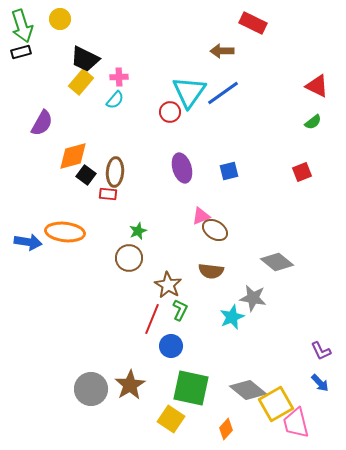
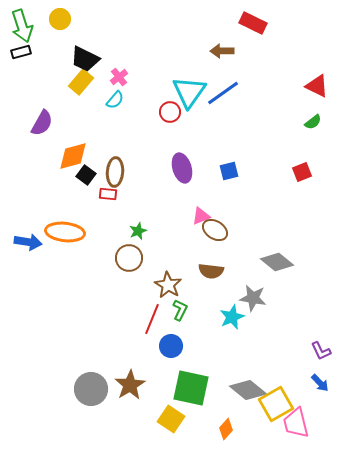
pink cross at (119, 77): rotated 36 degrees counterclockwise
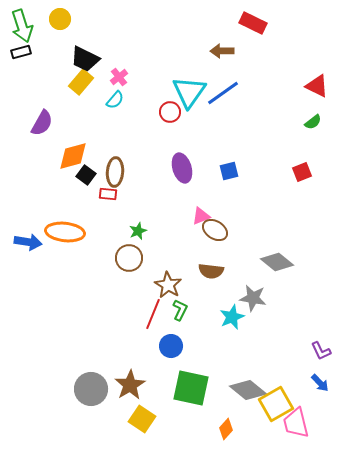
red line at (152, 319): moved 1 px right, 5 px up
yellow square at (171, 419): moved 29 px left
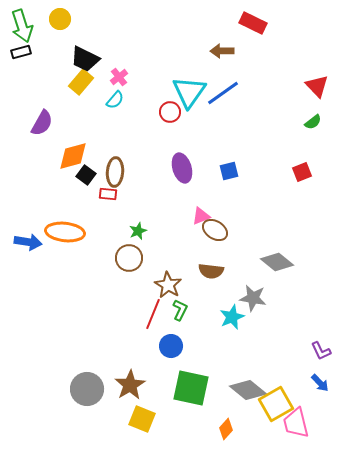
red triangle at (317, 86): rotated 20 degrees clockwise
gray circle at (91, 389): moved 4 px left
yellow square at (142, 419): rotated 12 degrees counterclockwise
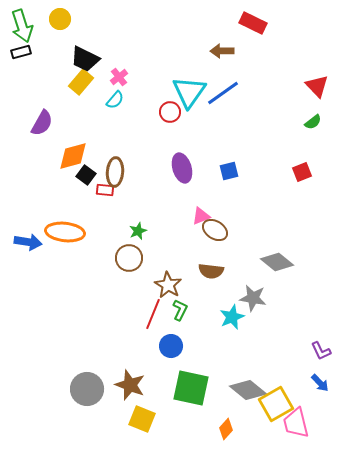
red rectangle at (108, 194): moved 3 px left, 4 px up
brown star at (130, 385): rotated 20 degrees counterclockwise
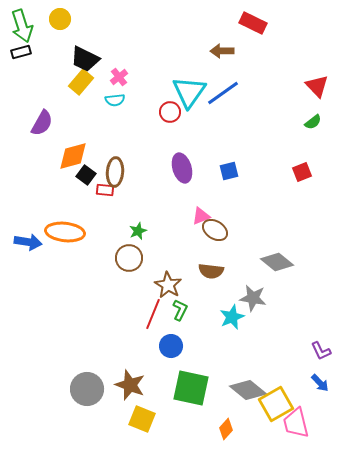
cyan semicircle at (115, 100): rotated 42 degrees clockwise
